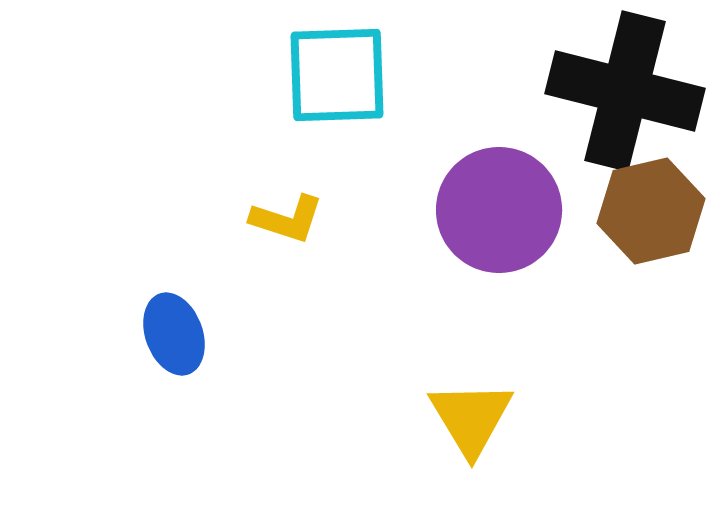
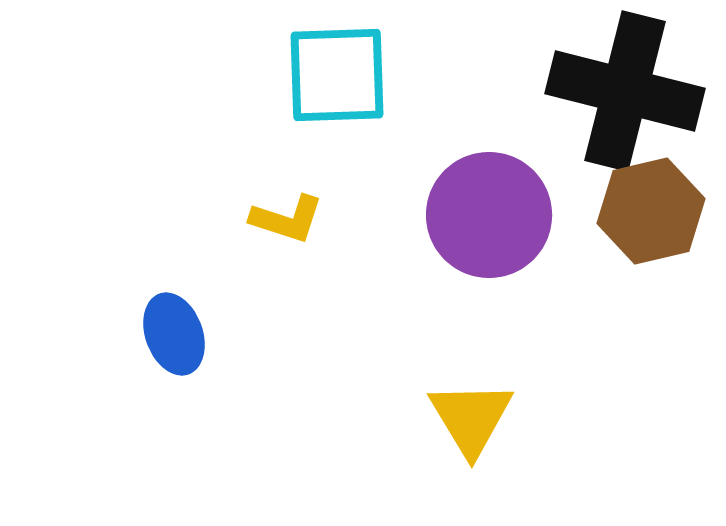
purple circle: moved 10 px left, 5 px down
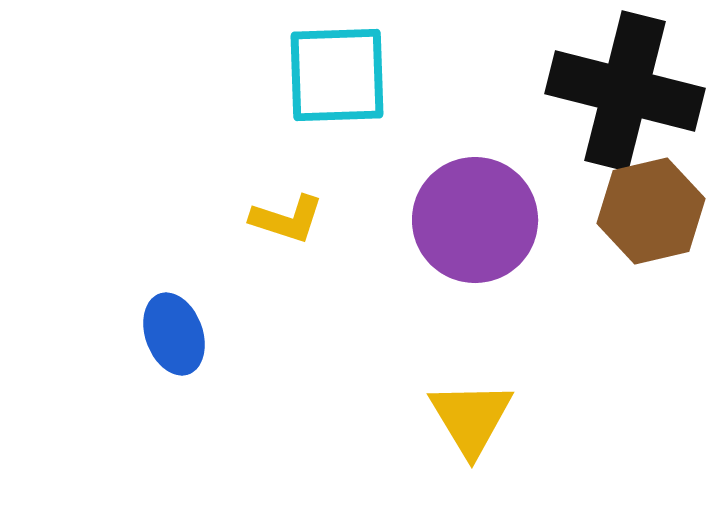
purple circle: moved 14 px left, 5 px down
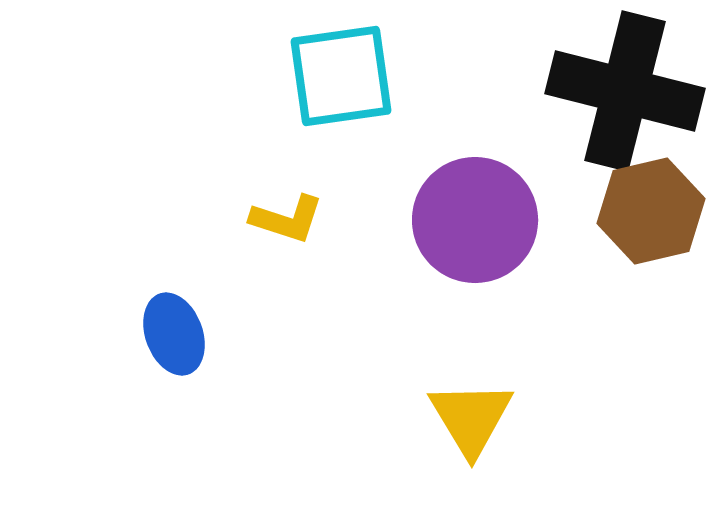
cyan square: moved 4 px right, 1 px down; rotated 6 degrees counterclockwise
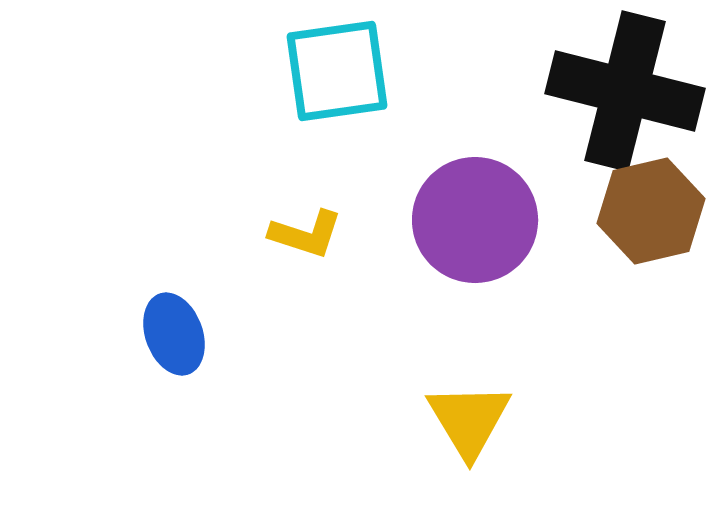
cyan square: moved 4 px left, 5 px up
yellow L-shape: moved 19 px right, 15 px down
yellow triangle: moved 2 px left, 2 px down
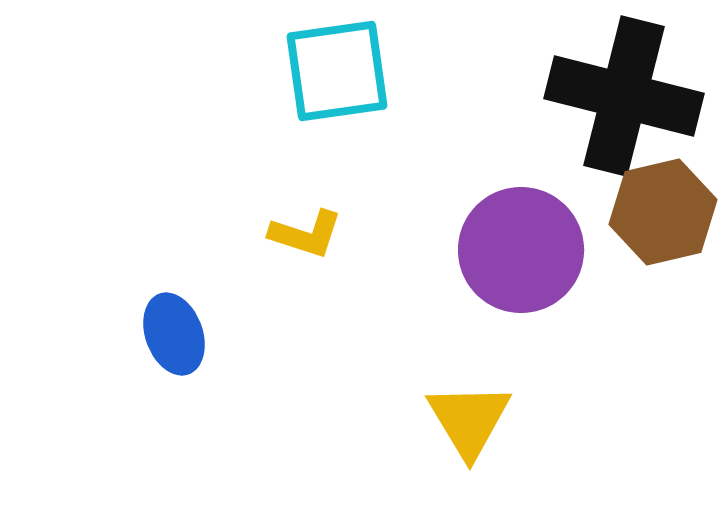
black cross: moved 1 px left, 5 px down
brown hexagon: moved 12 px right, 1 px down
purple circle: moved 46 px right, 30 px down
